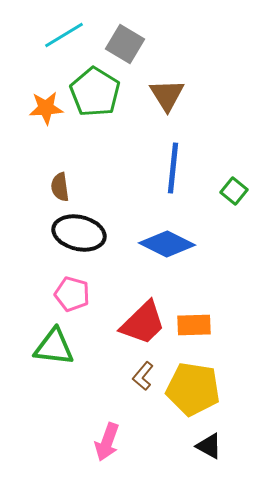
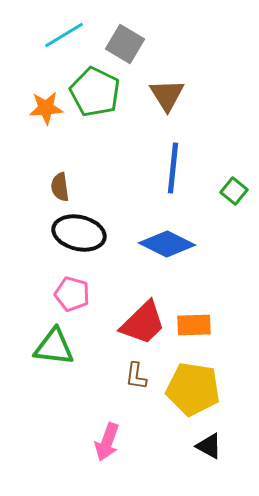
green pentagon: rotated 6 degrees counterclockwise
brown L-shape: moved 7 px left; rotated 32 degrees counterclockwise
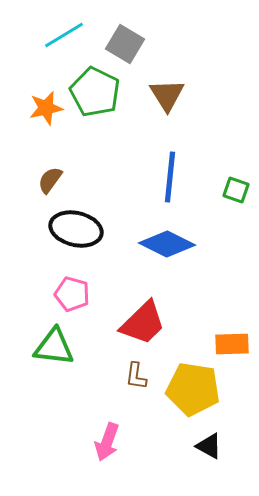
orange star: rotated 8 degrees counterclockwise
blue line: moved 3 px left, 9 px down
brown semicircle: moved 10 px left, 7 px up; rotated 44 degrees clockwise
green square: moved 2 px right, 1 px up; rotated 20 degrees counterclockwise
black ellipse: moved 3 px left, 4 px up
orange rectangle: moved 38 px right, 19 px down
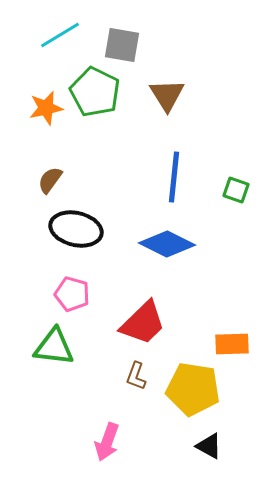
cyan line: moved 4 px left
gray square: moved 3 px left, 1 px down; rotated 21 degrees counterclockwise
blue line: moved 4 px right
brown L-shape: rotated 12 degrees clockwise
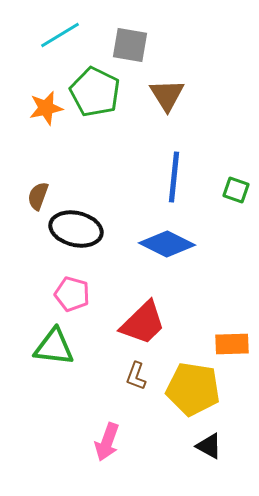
gray square: moved 8 px right
brown semicircle: moved 12 px left, 16 px down; rotated 16 degrees counterclockwise
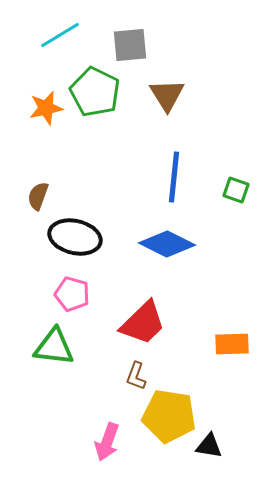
gray square: rotated 15 degrees counterclockwise
black ellipse: moved 1 px left, 8 px down
yellow pentagon: moved 24 px left, 27 px down
black triangle: rotated 20 degrees counterclockwise
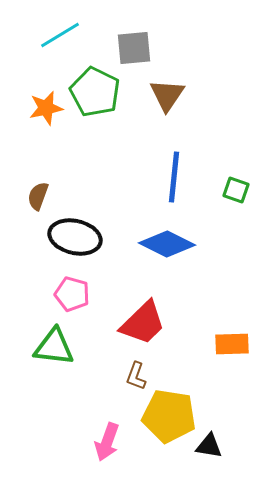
gray square: moved 4 px right, 3 px down
brown triangle: rotated 6 degrees clockwise
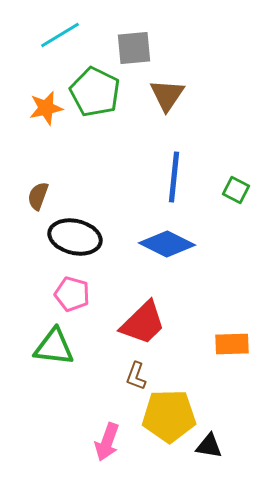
green square: rotated 8 degrees clockwise
yellow pentagon: rotated 10 degrees counterclockwise
